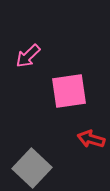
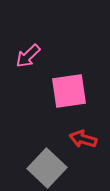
red arrow: moved 8 px left
gray square: moved 15 px right
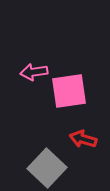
pink arrow: moved 6 px right, 16 px down; rotated 36 degrees clockwise
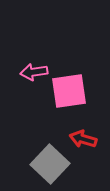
gray square: moved 3 px right, 4 px up
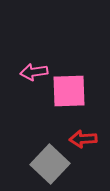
pink square: rotated 6 degrees clockwise
red arrow: rotated 20 degrees counterclockwise
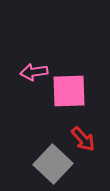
red arrow: rotated 128 degrees counterclockwise
gray square: moved 3 px right
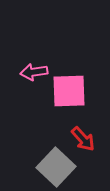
gray square: moved 3 px right, 3 px down
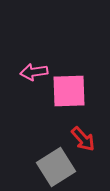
gray square: rotated 15 degrees clockwise
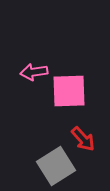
gray square: moved 1 px up
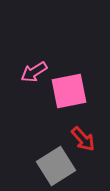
pink arrow: rotated 24 degrees counterclockwise
pink square: rotated 9 degrees counterclockwise
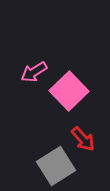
pink square: rotated 33 degrees counterclockwise
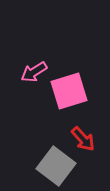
pink square: rotated 27 degrees clockwise
gray square: rotated 21 degrees counterclockwise
